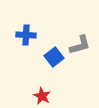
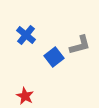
blue cross: rotated 36 degrees clockwise
red star: moved 17 px left
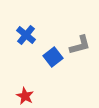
blue square: moved 1 px left
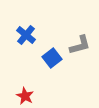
blue square: moved 1 px left, 1 px down
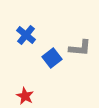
gray L-shape: moved 3 px down; rotated 20 degrees clockwise
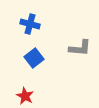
blue cross: moved 4 px right, 11 px up; rotated 24 degrees counterclockwise
blue square: moved 18 px left
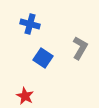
gray L-shape: rotated 65 degrees counterclockwise
blue square: moved 9 px right; rotated 18 degrees counterclockwise
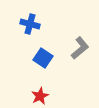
gray L-shape: rotated 20 degrees clockwise
red star: moved 15 px right; rotated 18 degrees clockwise
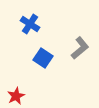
blue cross: rotated 18 degrees clockwise
red star: moved 24 px left
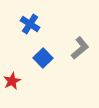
blue square: rotated 12 degrees clockwise
red star: moved 4 px left, 15 px up
